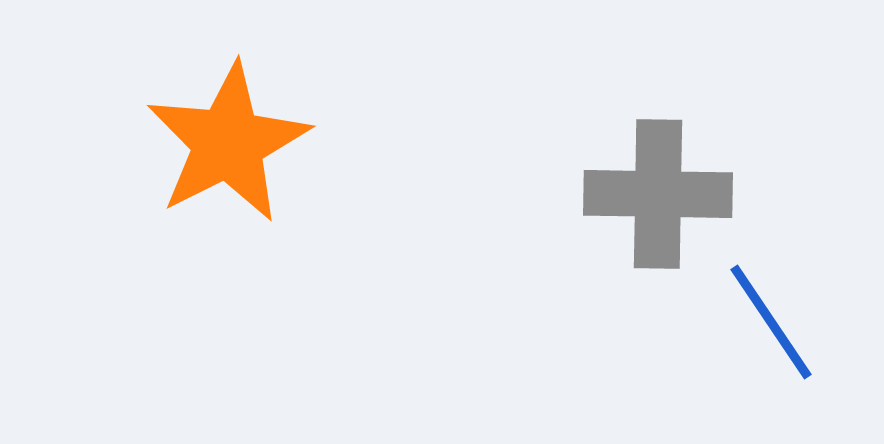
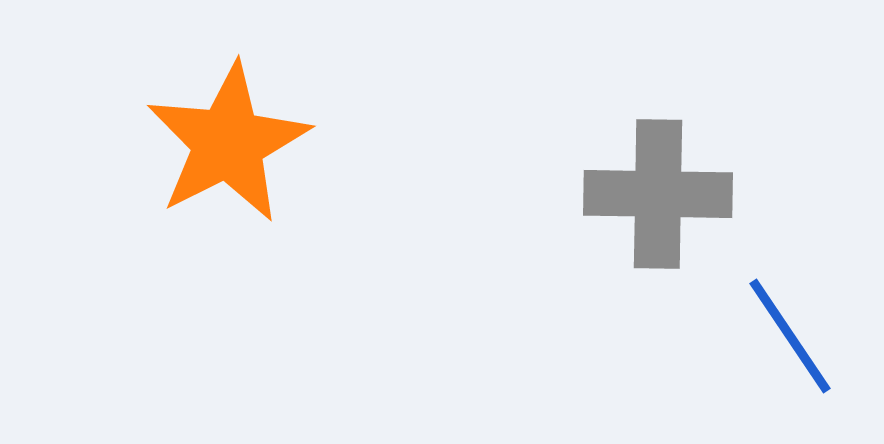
blue line: moved 19 px right, 14 px down
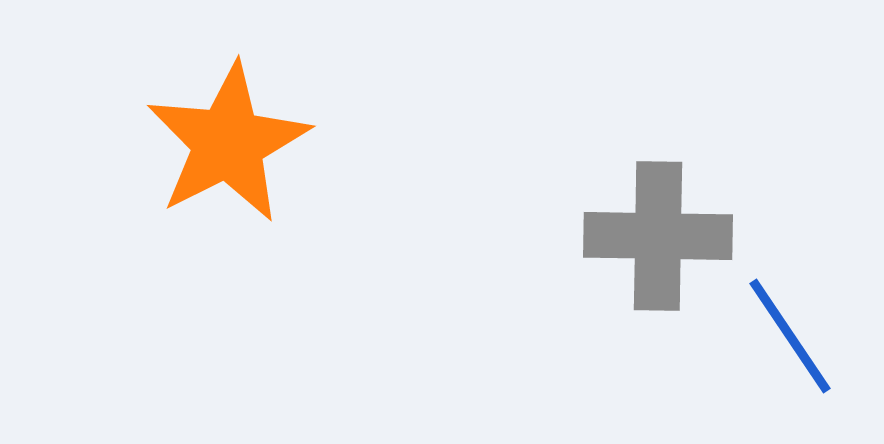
gray cross: moved 42 px down
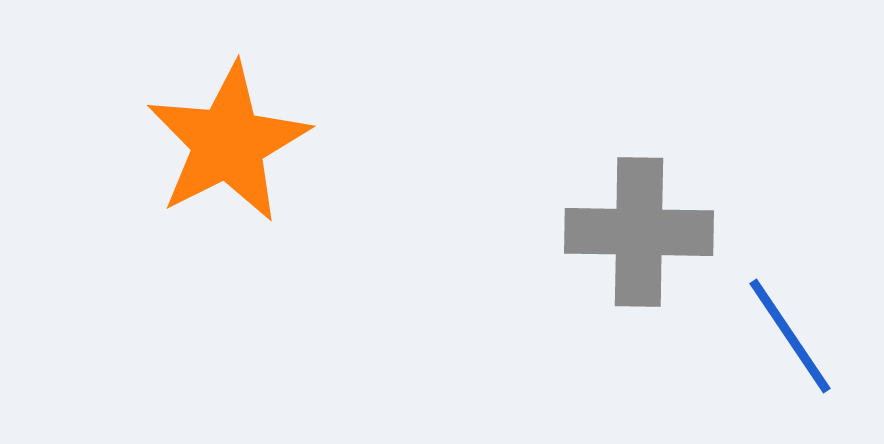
gray cross: moved 19 px left, 4 px up
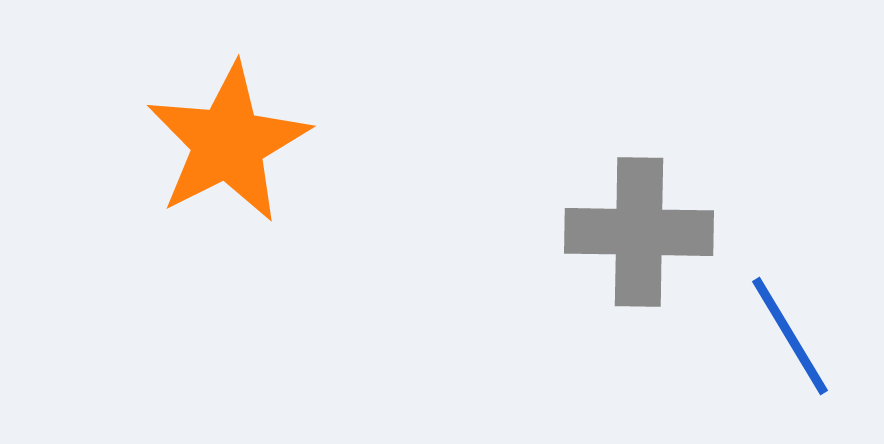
blue line: rotated 3 degrees clockwise
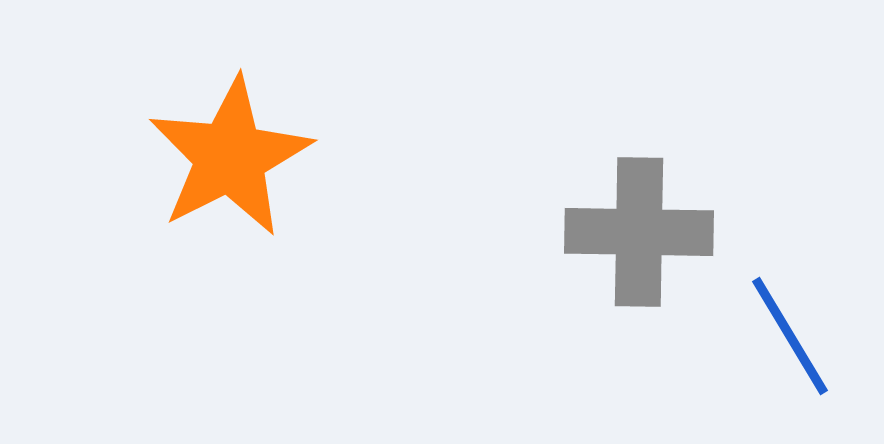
orange star: moved 2 px right, 14 px down
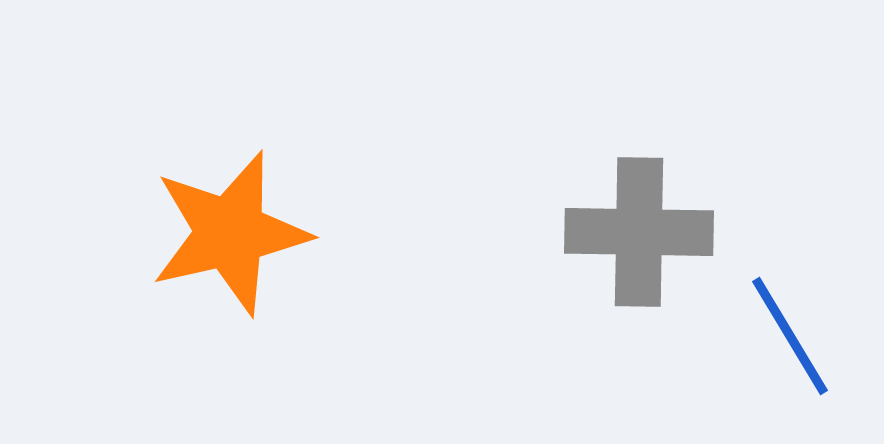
orange star: moved 76 px down; rotated 14 degrees clockwise
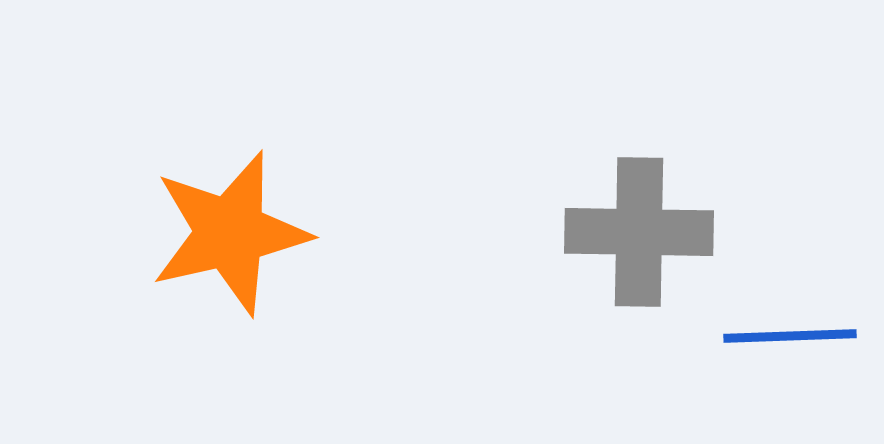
blue line: rotated 61 degrees counterclockwise
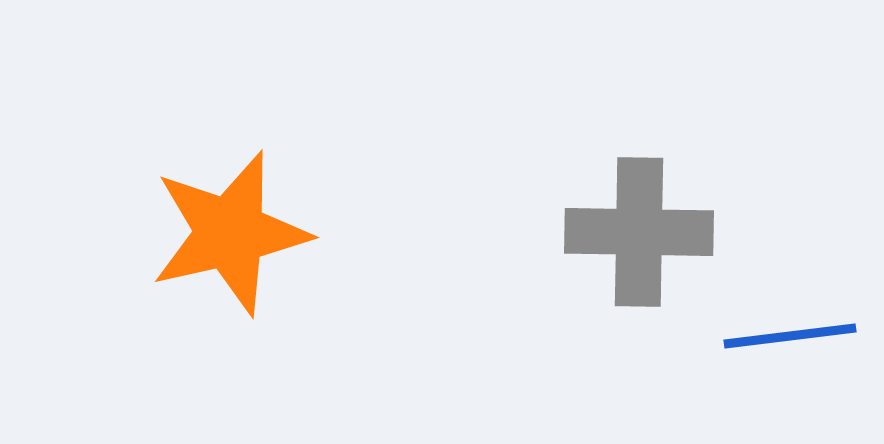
blue line: rotated 5 degrees counterclockwise
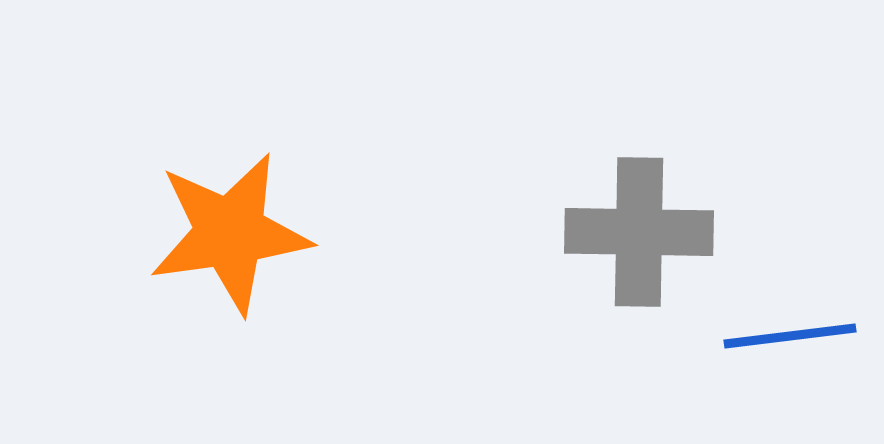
orange star: rotated 5 degrees clockwise
